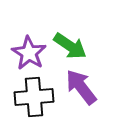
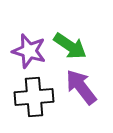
purple star: moved 2 px up; rotated 16 degrees counterclockwise
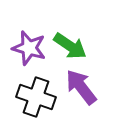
purple star: moved 3 px up
black cross: moved 2 px right; rotated 24 degrees clockwise
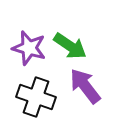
purple arrow: moved 4 px right, 1 px up
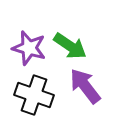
black cross: moved 2 px left, 2 px up
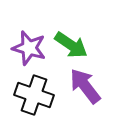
green arrow: moved 1 px right, 1 px up
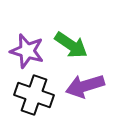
purple star: moved 2 px left, 3 px down
purple arrow: rotated 69 degrees counterclockwise
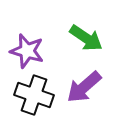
green arrow: moved 15 px right, 7 px up
purple arrow: moved 1 px left, 1 px down; rotated 24 degrees counterclockwise
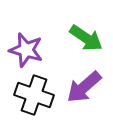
purple star: moved 1 px left, 1 px up
